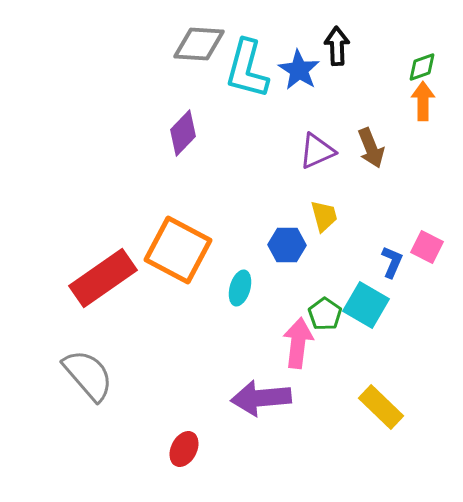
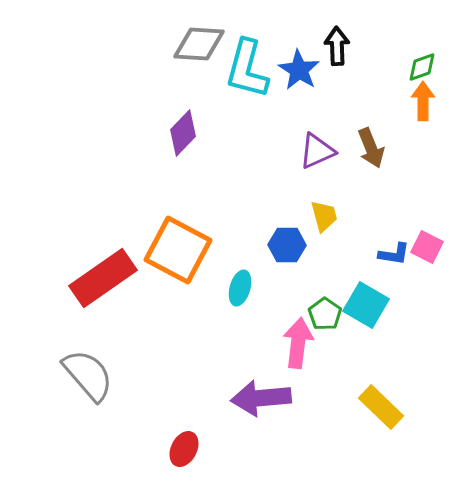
blue L-shape: moved 2 px right, 8 px up; rotated 76 degrees clockwise
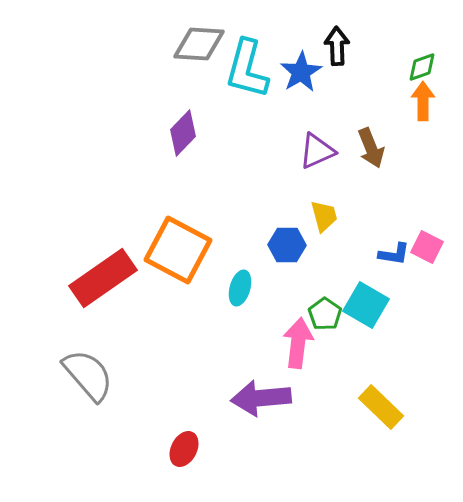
blue star: moved 2 px right, 2 px down; rotated 9 degrees clockwise
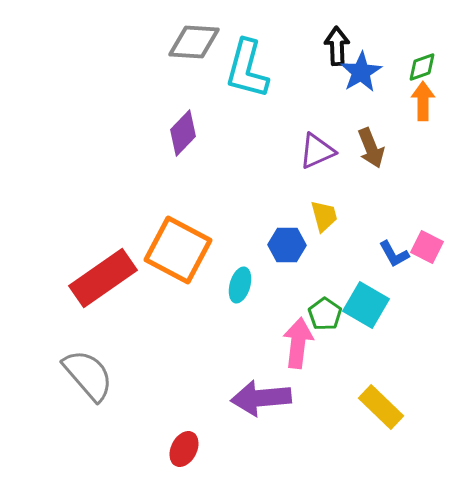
gray diamond: moved 5 px left, 2 px up
blue star: moved 60 px right
blue L-shape: rotated 52 degrees clockwise
cyan ellipse: moved 3 px up
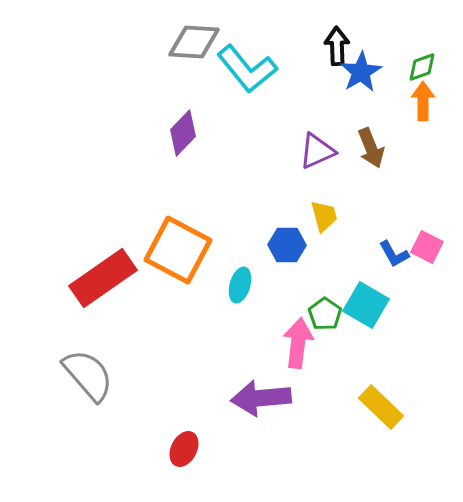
cyan L-shape: rotated 54 degrees counterclockwise
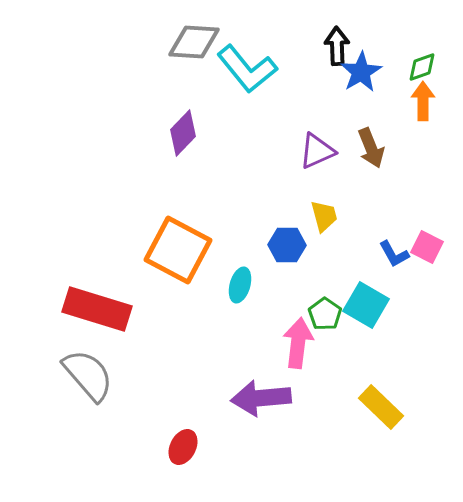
red rectangle: moved 6 px left, 31 px down; rotated 52 degrees clockwise
red ellipse: moved 1 px left, 2 px up
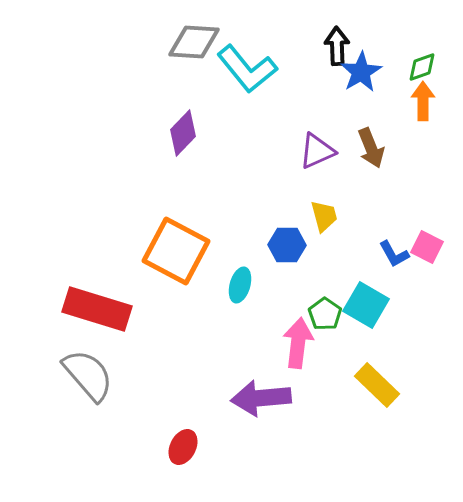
orange square: moved 2 px left, 1 px down
yellow rectangle: moved 4 px left, 22 px up
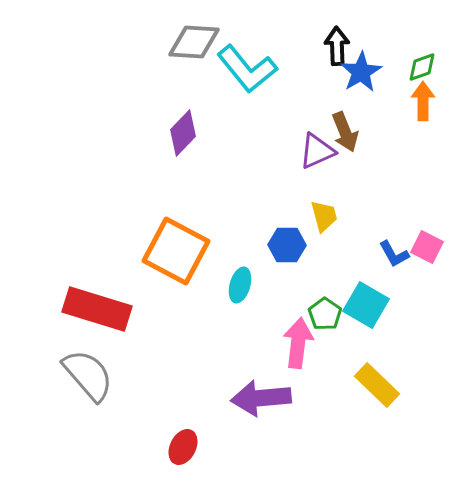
brown arrow: moved 26 px left, 16 px up
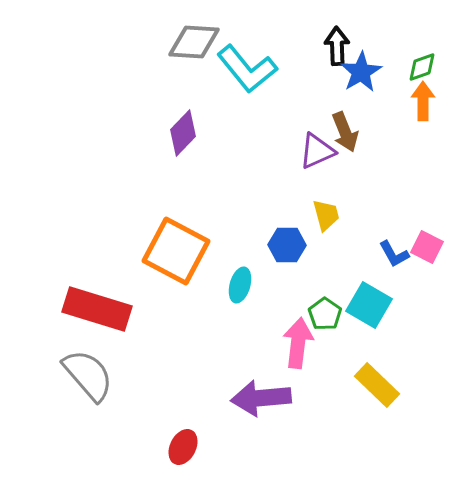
yellow trapezoid: moved 2 px right, 1 px up
cyan square: moved 3 px right
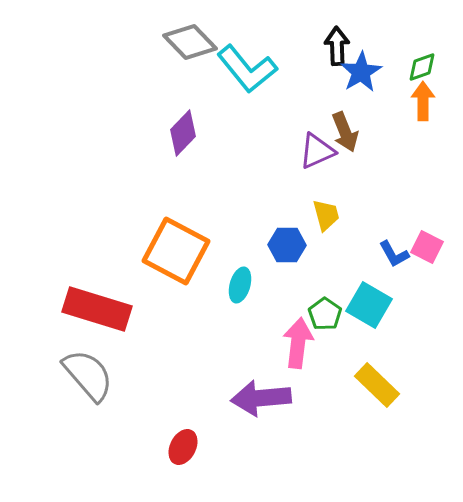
gray diamond: moved 4 px left; rotated 42 degrees clockwise
